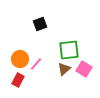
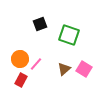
green square: moved 15 px up; rotated 25 degrees clockwise
red rectangle: moved 3 px right
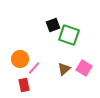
black square: moved 13 px right, 1 px down
pink line: moved 2 px left, 4 px down
pink square: moved 1 px up
red rectangle: moved 3 px right, 5 px down; rotated 40 degrees counterclockwise
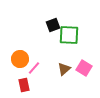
green square: rotated 15 degrees counterclockwise
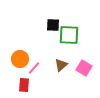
black square: rotated 24 degrees clockwise
brown triangle: moved 3 px left, 4 px up
red rectangle: rotated 16 degrees clockwise
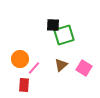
green square: moved 5 px left; rotated 20 degrees counterclockwise
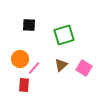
black square: moved 24 px left
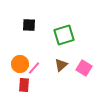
orange circle: moved 5 px down
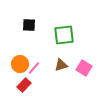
green square: rotated 10 degrees clockwise
brown triangle: rotated 24 degrees clockwise
red rectangle: rotated 40 degrees clockwise
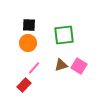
orange circle: moved 8 px right, 21 px up
pink square: moved 5 px left, 2 px up
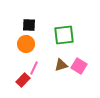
orange circle: moved 2 px left, 1 px down
pink line: rotated 16 degrees counterclockwise
red rectangle: moved 1 px left, 5 px up
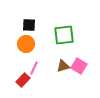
brown triangle: moved 2 px right, 1 px down
